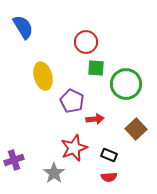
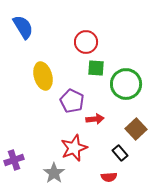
black rectangle: moved 11 px right, 2 px up; rotated 28 degrees clockwise
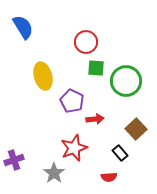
green circle: moved 3 px up
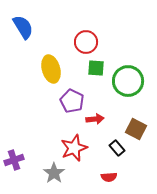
yellow ellipse: moved 8 px right, 7 px up
green circle: moved 2 px right
brown square: rotated 20 degrees counterclockwise
black rectangle: moved 3 px left, 5 px up
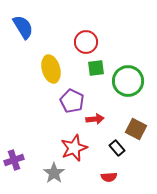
green square: rotated 12 degrees counterclockwise
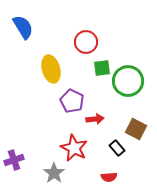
green square: moved 6 px right
red star: rotated 24 degrees counterclockwise
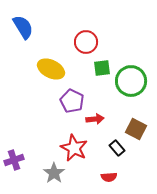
yellow ellipse: rotated 48 degrees counterclockwise
green circle: moved 3 px right
